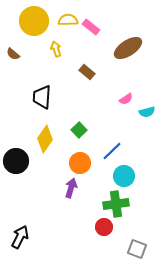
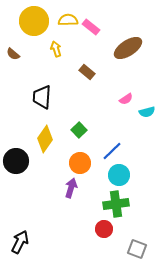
cyan circle: moved 5 px left, 1 px up
red circle: moved 2 px down
black arrow: moved 5 px down
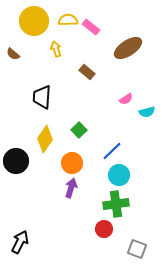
orange circle: moved 8 px left
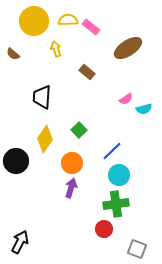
cyan semicircle: moved 3 px left, 3 px up
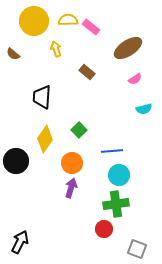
pink semicircle: moved 9 px right, 20 px up
blue line: rotated 40 degrees clockwise
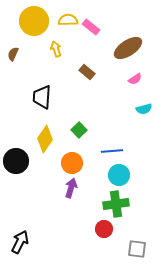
brown semicircle: rotated 72 degrees clockwise
gray square: rotated 12 degrees counterclockwise
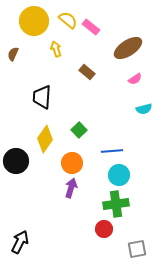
yellow semicircle: rotated 42 degrees clockwise
gray square: rotated 18 degrees counterclockwise
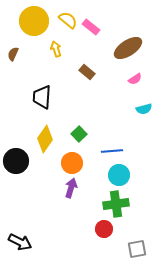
green square: moved 4 px down
black arrow: rotated 90 degrees clockwise
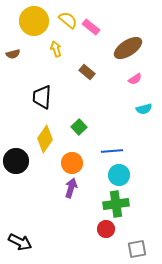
brown semicircle: rotated 128 degrees counterclockwise
green square: moved 7 px up
red circle: moved 2 px right
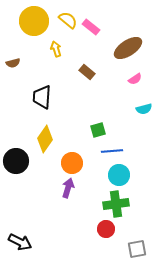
brown semicircle: moved 9 px down
green square: moved 19 px right, 3 px down; rotated 28 degrees clockwise
purple arrow: moved 3 px left
